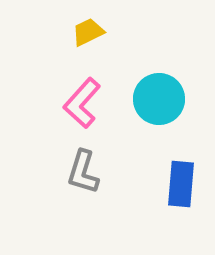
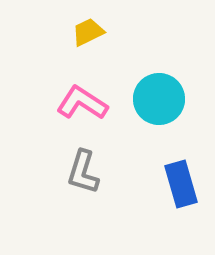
pink L-shape: rotated 81 degrees clockwise
blue rectangle: rotated 21 degrees counterclockwise
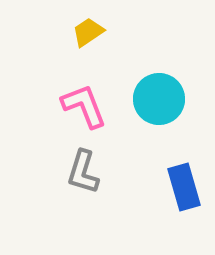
yellow trapezoid: rotated 8 degrees counterclockwise
pink L-shape: moved 2 px right, 3 px down; rotated 36 degrees clockwise
blue rectangle: moved 3 px right, 3 px down
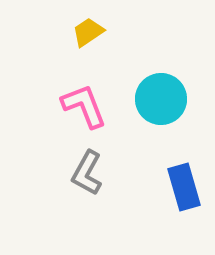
cyan circle: moved 2 px right
gray L-shape: moved 4 px right, 1 px down; rotated 12 degrees clockwise
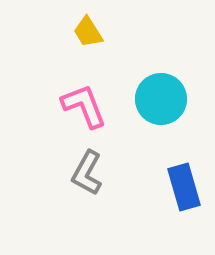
yellow trapezoid: rotated 88 degrees counterclockwise
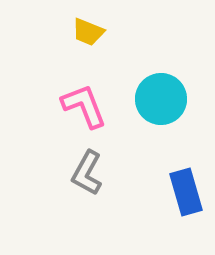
yellow trapezoid: rotated 36 degrees counterclockwise
blue rectangle: moved 2 px right, 5 px down
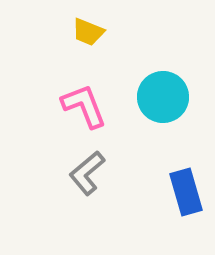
cyan circle: moved 2 px right, 2 px up
gray L-shape: rotated 21 degrees clockwise
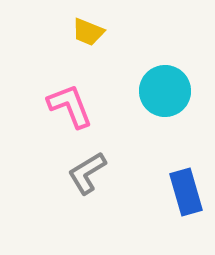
cyan circle: moved 2 px right, 6 px up
pink L-shape: moved 14 px left
gray L-shape: rotated 9 degrees clockwise
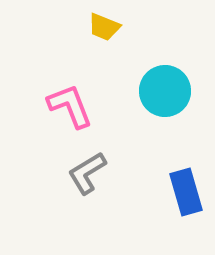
yellow trapezoid: moved 16 px right, 5 px up
